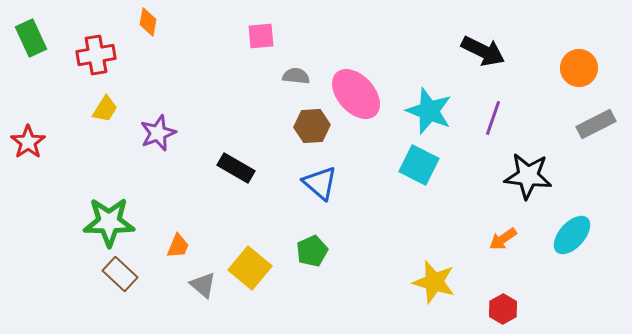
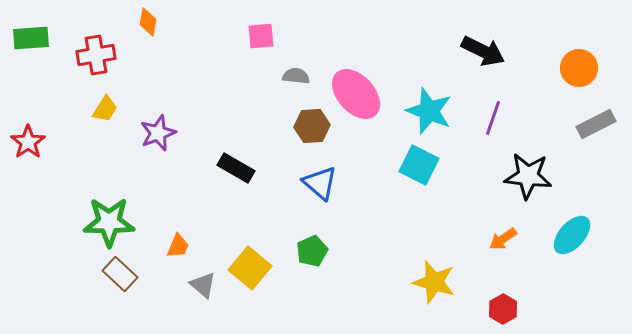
green rectangle: rotated 69 degrees counterclockwise
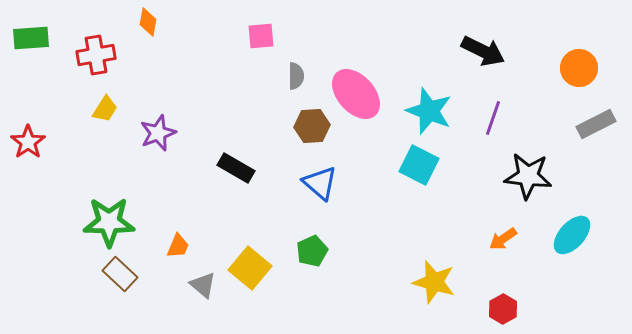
gray semicircle: rotated 84 degrees clockwise
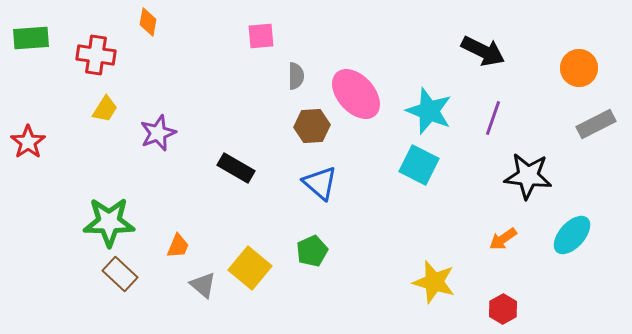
red cross: rotated 18 degrees clockwise
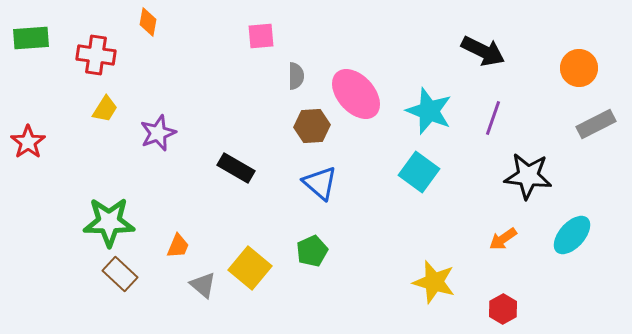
cyan square: moved 7 px down; rotated 9 degrees clockwise
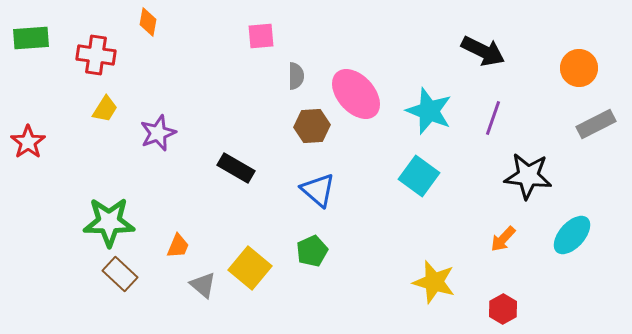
cyan square: moved 4 px down
blue triangle: moved 2 px left, 7 px down
orange arrow: rotated 12 degrees counterclockwise
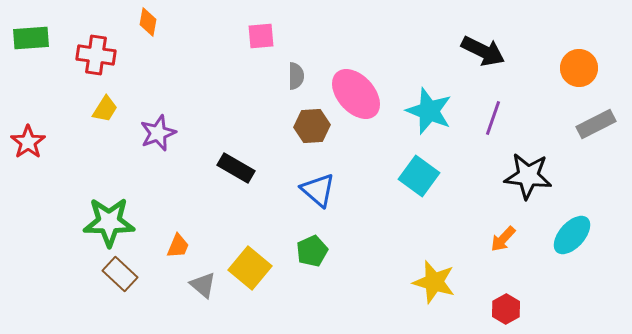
red hexagon: moved 3 px right
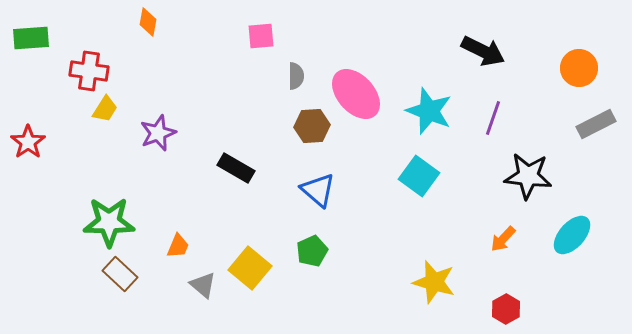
red cross: moved 7 px left, 16 px down
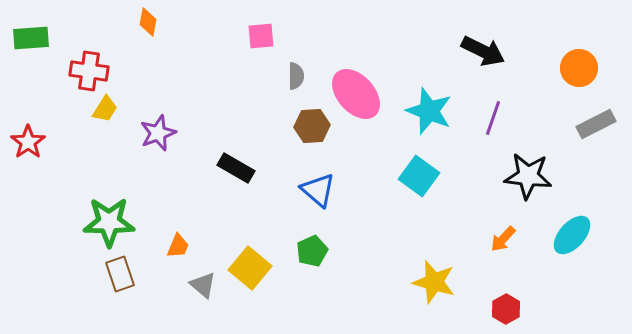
brown rectangle: rotated 28 degrees clockwise
